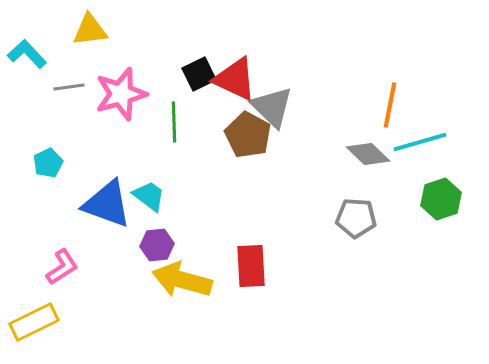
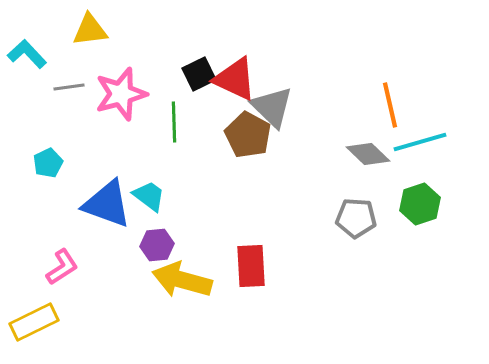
orange line: rotated 24 degrees counterclockwise
green hexagon: moved 21 px left, 5 px down
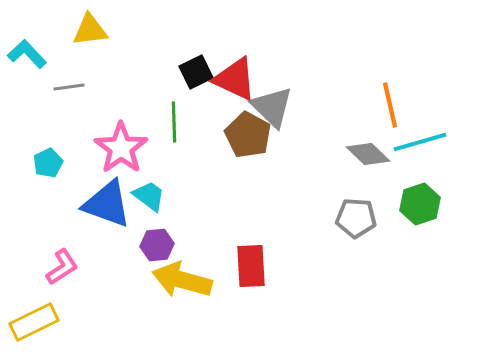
black square: moved 3 px left, 2 px up
pink star: moved 54 px down; rotated 20 degrees counterclockwise
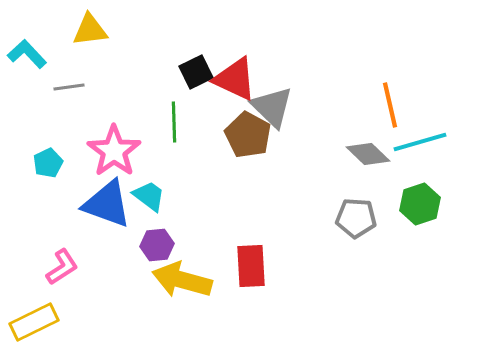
pink star: moved 7 px left, 3 px down
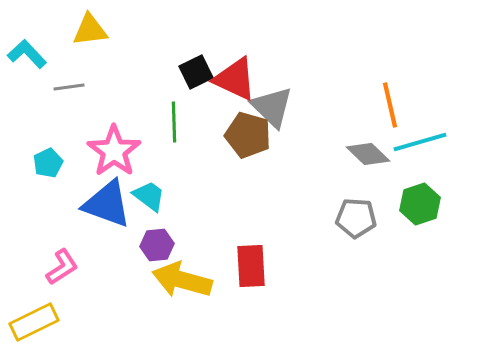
brown pentagon: rotated 12 degrees counterclockwise
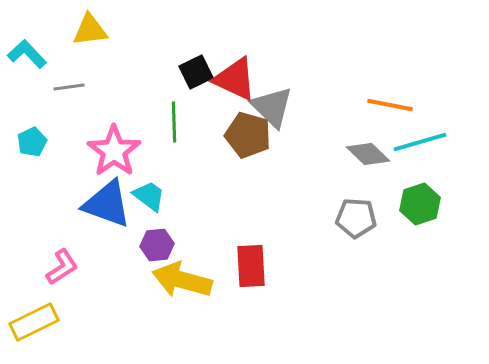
orange line: rotated 66 degrees counterclockwise
cyan pentagon: moved 16 px left, 21 px up
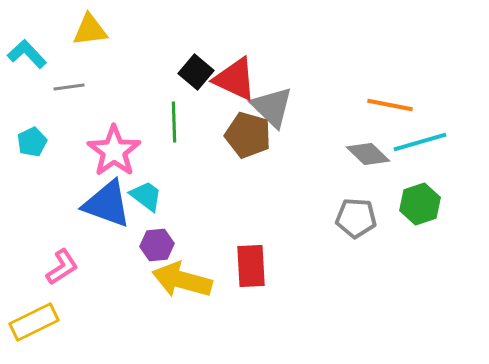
black square: rotated 24 degrees counterclockwise
cyan trapezoid: moved 3 px left
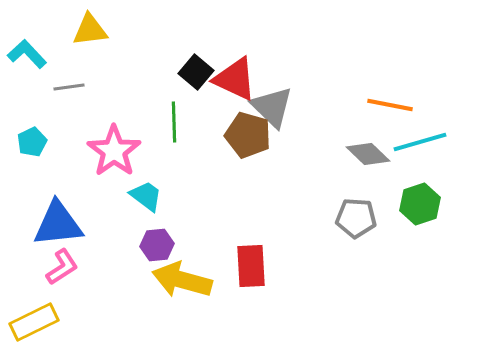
blue triangle: moved 49 px left, 20 px down; rotated 26 degrees counterclockwise
